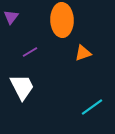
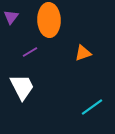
orange ellipse: moved 13 px left
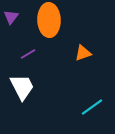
purple line: moved 2 px left, 2 px down
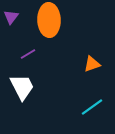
orange triangle: moved 9 px right, 11 px down
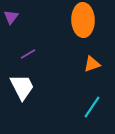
orange ellipse: moved 34 px right
cyan line: rotated 20 degrees counterclockwise
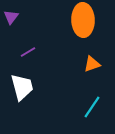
purple line: moved 2 px up
white trapezoid: rotated 12 degrees clockwise
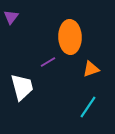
orange ellipse: moved 13 px left, 17 px down
purple line: moved 20 px right, 10 px down
orange triangle: moved 1 px left, 5 px down
cyan line: moved 4 px left
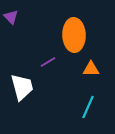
purple triangle: rotated 21 degrees counterclockwise
orange ellipse: moved 4 px right, 2 px up
orange triangle: rotated 18 degrees clockwise
cyan line: rotated 10 degrees counterclockwise
